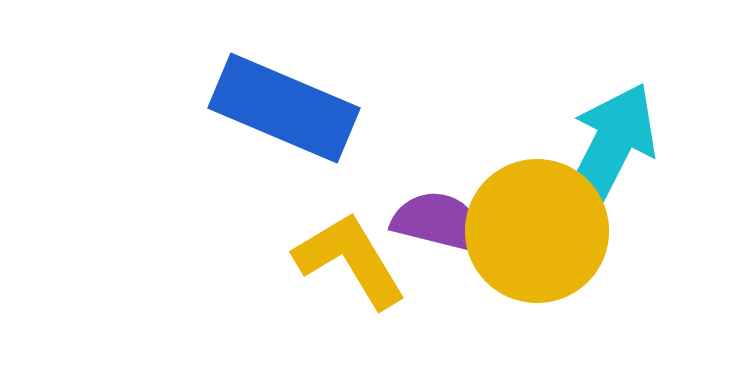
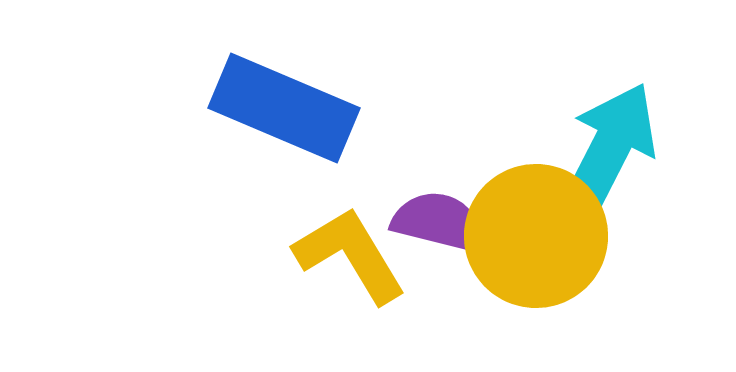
yellow circle: moved 1 px left, 5 px down
yellow L-shape: moved 5 px up
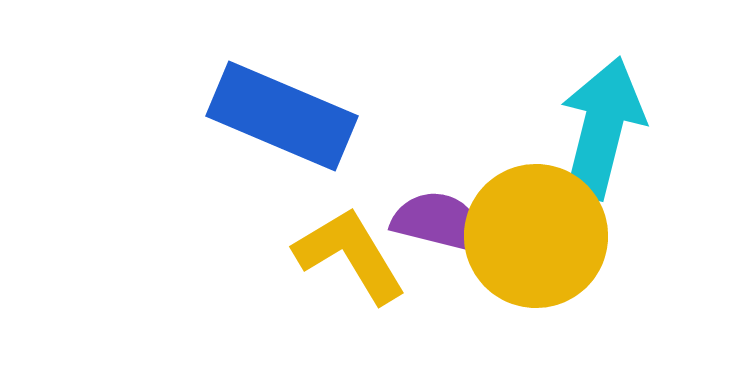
blue rectangle: moved 2 px left, 8 px down
cyan arrow: moved 7 px left, 22 px up; rotated 13 degrees counterclockwise
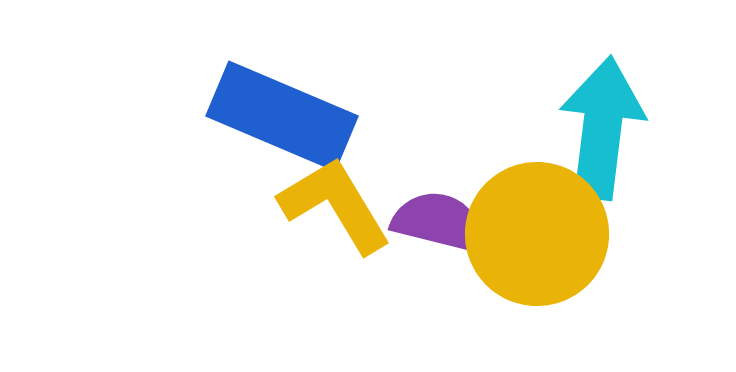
cyan arrow: rotated 7 degrees counterclockwise
yellow circle: moved 1 px right, 2 px up
yellow L-shape: moved 15 px left, 50 px up
